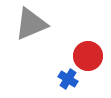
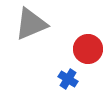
red circle: moved 7 px up
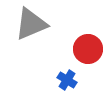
blue cross: moved 1 px left, 1 px down
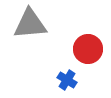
gray triangle: moved 1 px left; rotated 18 degrees clockwise
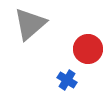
gray triangle: rotated 36 degrees counterclockwise
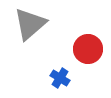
blue cross: moved 7 px left, 2 px up
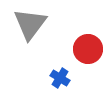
gray triangle: rotated 12 degrees counterclockwise
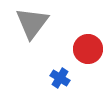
gray triangle: moved 2 px right, 1 px up
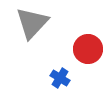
gray triangle: rotated 6 degrees clockwise
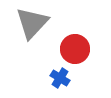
red circle: moved 13 px left
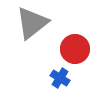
gray triangle: rotated 9 degrees clockwise
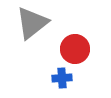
blue cross: moved 2 px right; rotated 36 degrees counterclockwise
